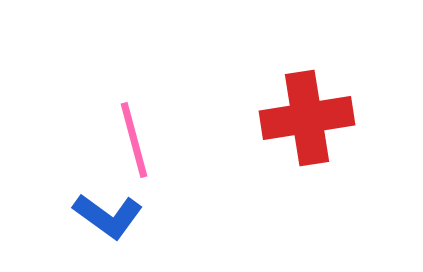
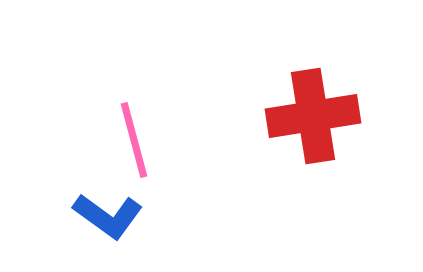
red cross: moved 6 px right, 2 px up
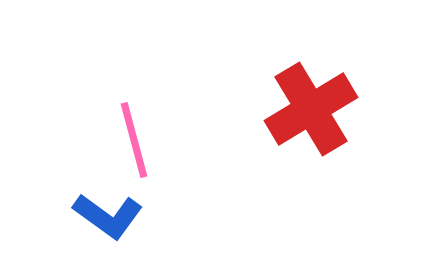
red cross: moved 2 px left, 7 px up; rotated 22 degrees counterclockwise
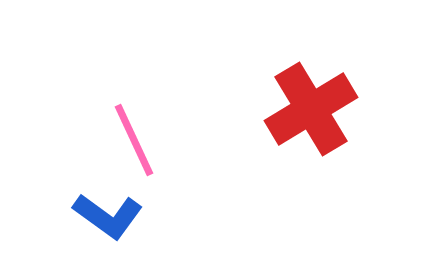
pink line: rotated 10 degrees counterclockwise
